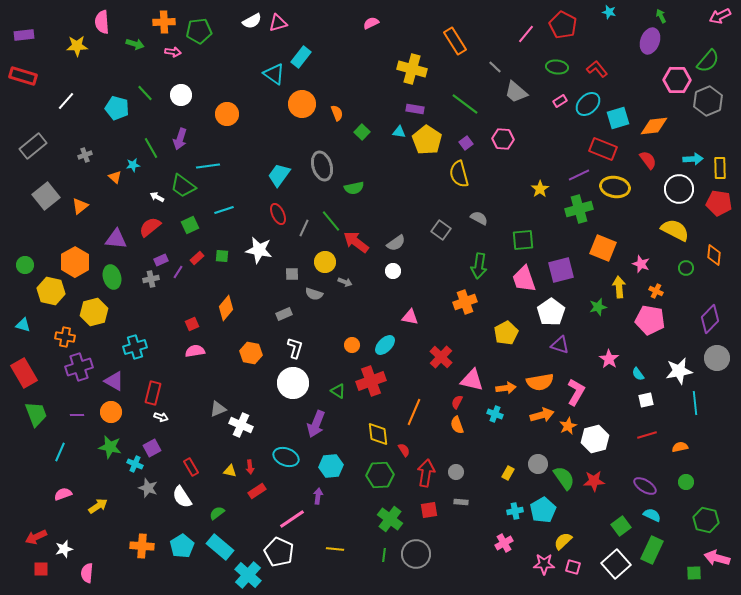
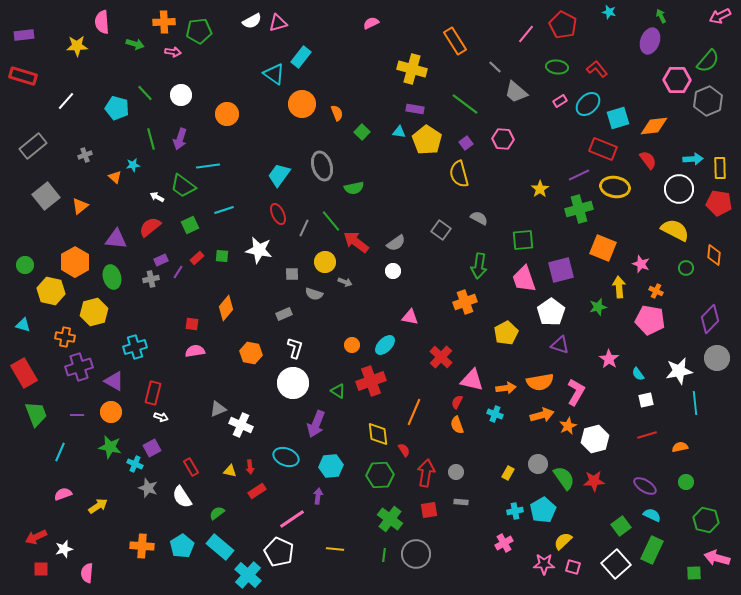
green line at (151, 148): moved 9 px up; rotated 15 degrees clockwise
red square at (192, 324): rotated 32 degrees clockwise
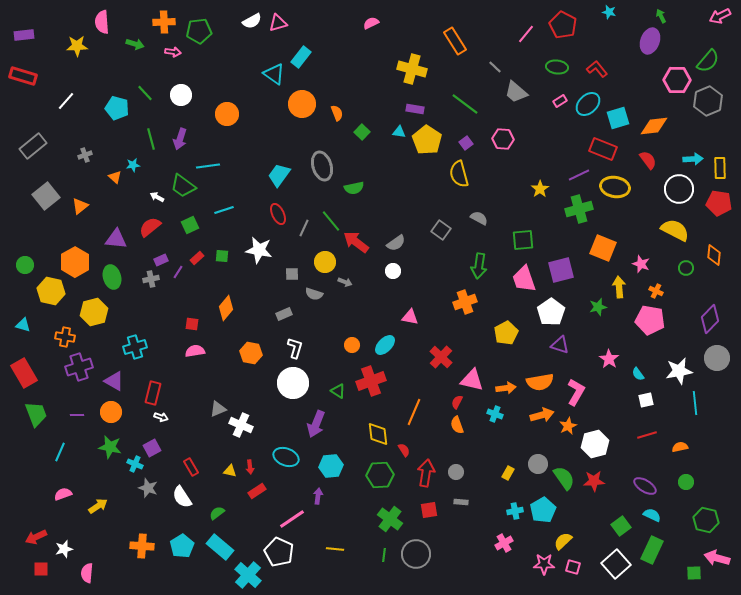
white hexagon at (595, 439): moved 5 px down
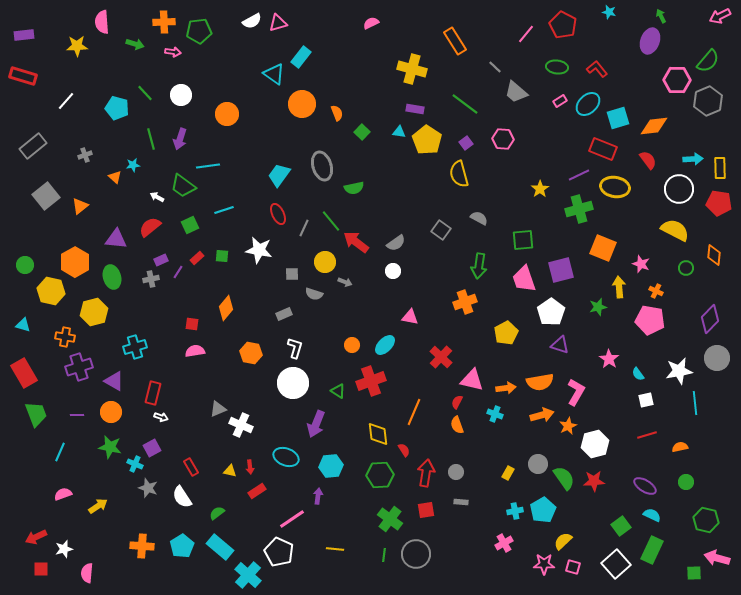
red square at (429, 510): moved 3 px left
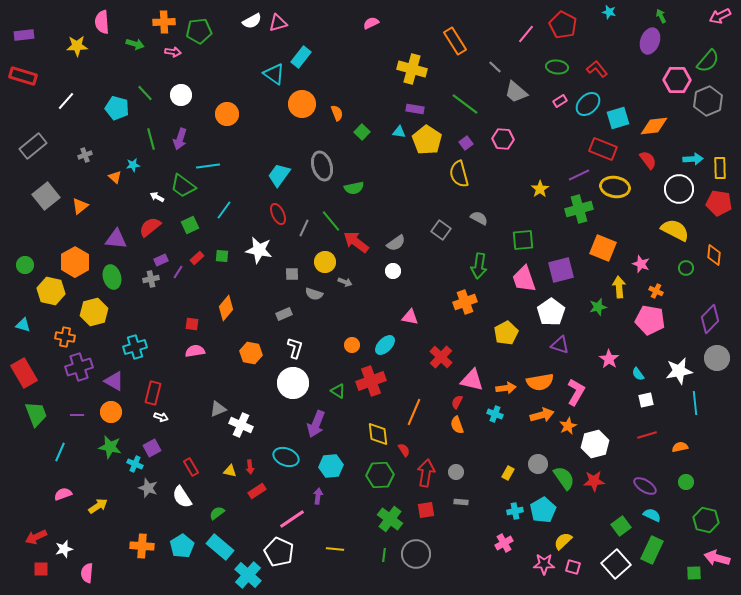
cyan line at (224, 210): rotated 36 degrees counterclockwise
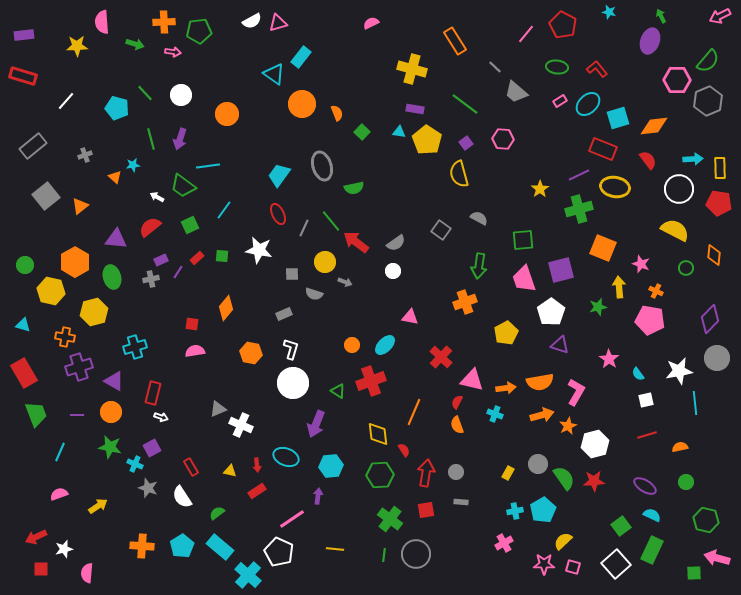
white L-shape at (295, 348): moved 4 px left, 1 px down
red arrow at (250, 467): moved 7 px right, 2 px up
pink semicircle at (63, 494): moved 4 px left
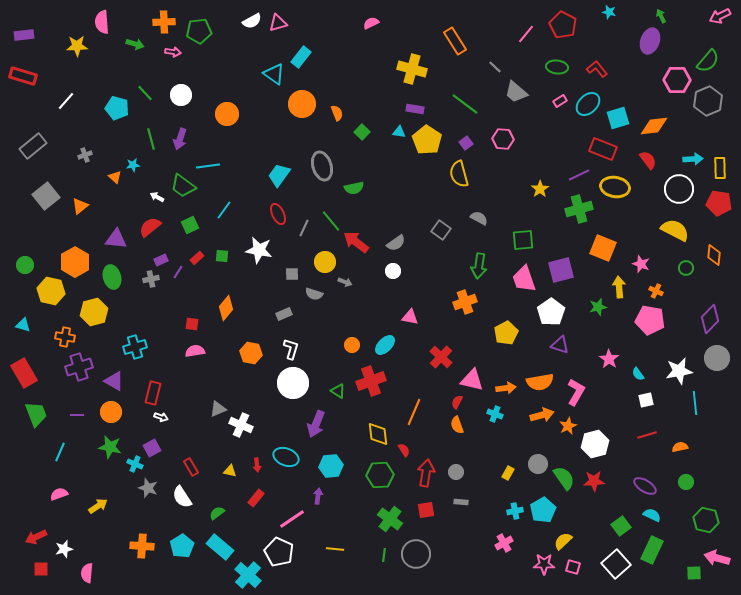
red rectangle at (257, 491): moved 1 px left, 7 px down; rotated 18 degrees counterclockwise
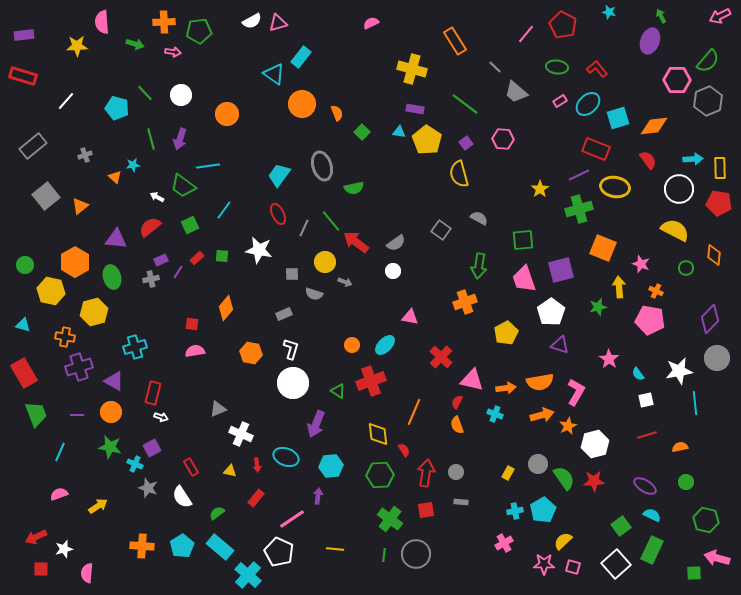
red rectangle at (603, 149): moved 7 px left
white cross at (241, 425): moved 9 px down
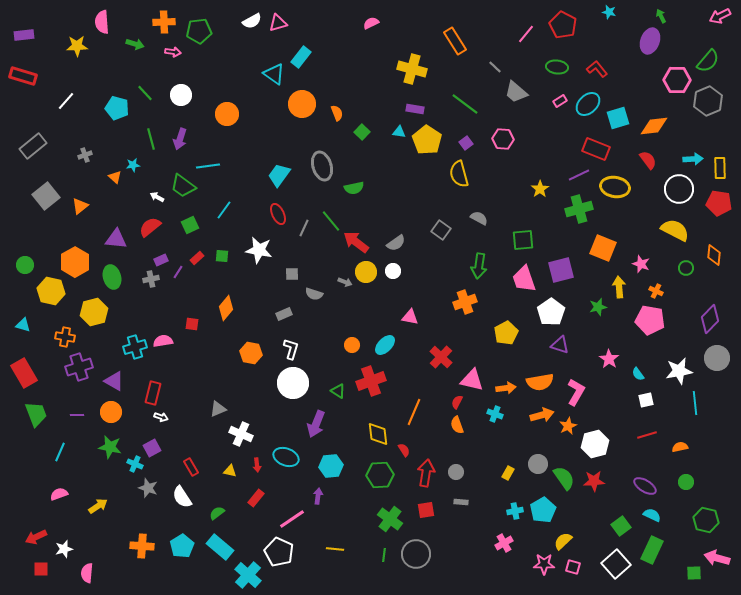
yellow circle at (325, 262): moved 41 px right, 10 px down
pink semicircle at (195, 351): moved 32 px left, 10 px up
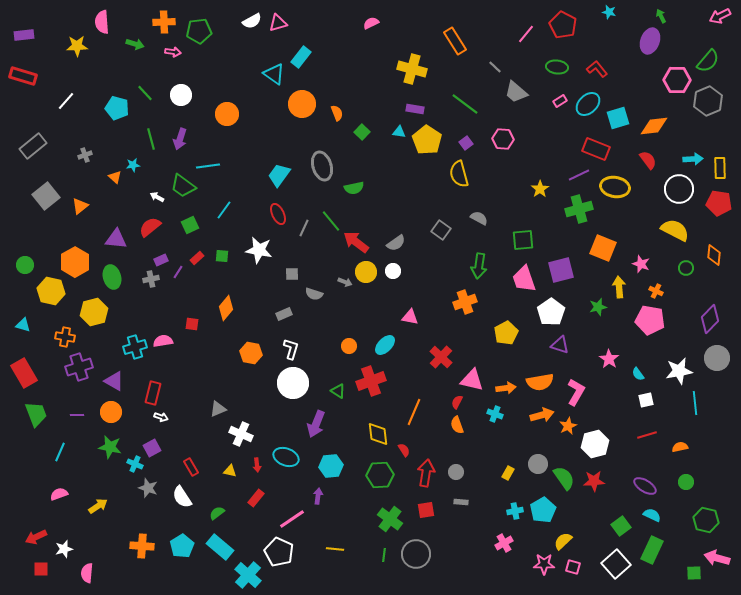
orange circle at (352, 345): moved 3 px left, 1 px down
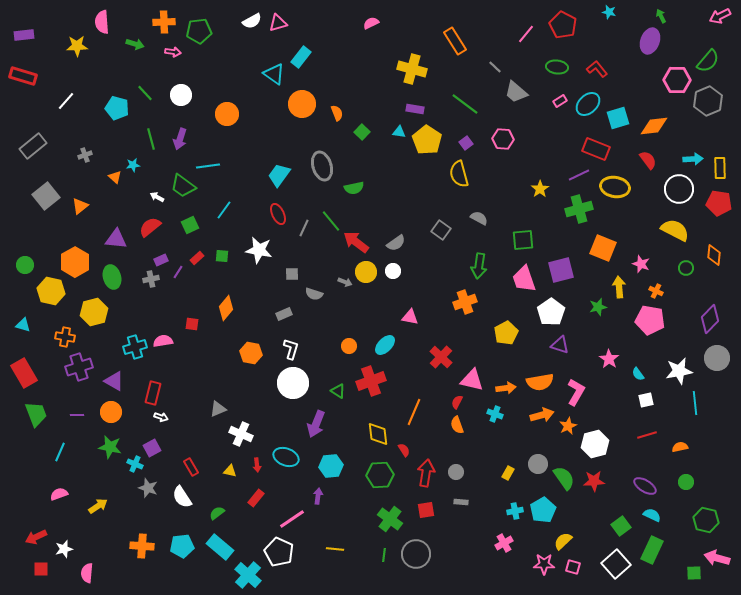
cyan pentagon at (182, 546): rotated 25 degrees clockwise
